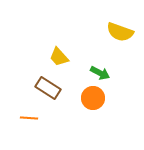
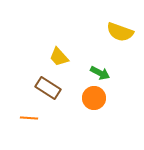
orange circle: moved 1 px right
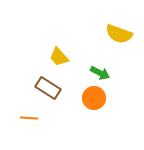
yellow semicircle: moved 1 px left, 2 px down
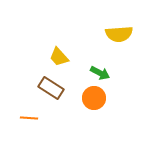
yellow semicircle: rotated 24 degrees counterclockwise
brown rectangle: moved 3 px right
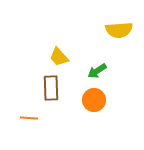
yellow semicircle: moved 4 px up
green arrow: moved 3 px left, 2 px up; rotated 120 degrees clockwise
brown rectangle: rotated 55 degrees clockwise
orange circle: moved 2 px down
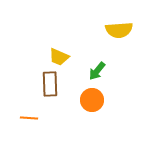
yellow trapezoid: rotated 25 degrees counterclockwise
green arrow: rotated 18 degrees counterclockwise
brown rectangle: moved 1 px left, 4 px up
orange circle: moved 2 px left
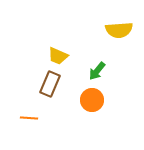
yellow trapezoid: moved 1 px left, 1 px up
brown rectangle: rotated 25 degrees clockwise
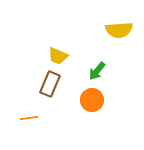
orange line: rotated 12 degrees counterclockwise
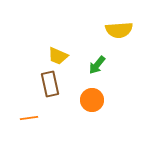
green arrow: moved 6 px up
brown rectangle: rotated 35 degrees counterclockwise
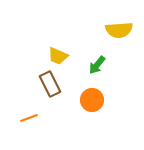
brown rectangle: rotated 15 degrees counterclockwise
orange line: rotated 12 degrees counterclockwise
